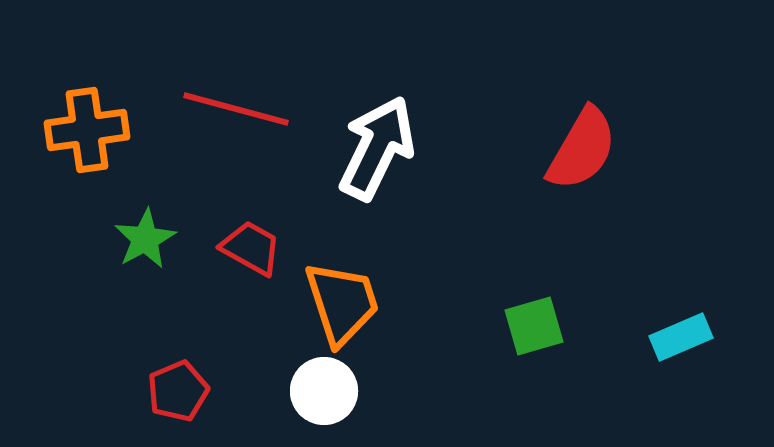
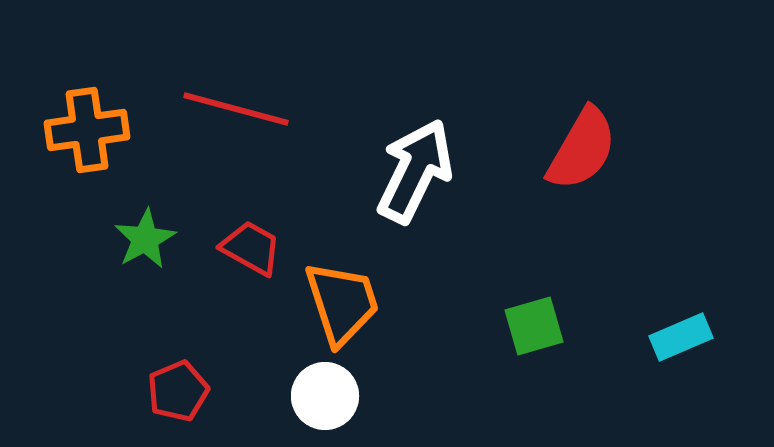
white arrow: moved 38 px right, 23 px down
white circle: moved 1 px right, 5 px down
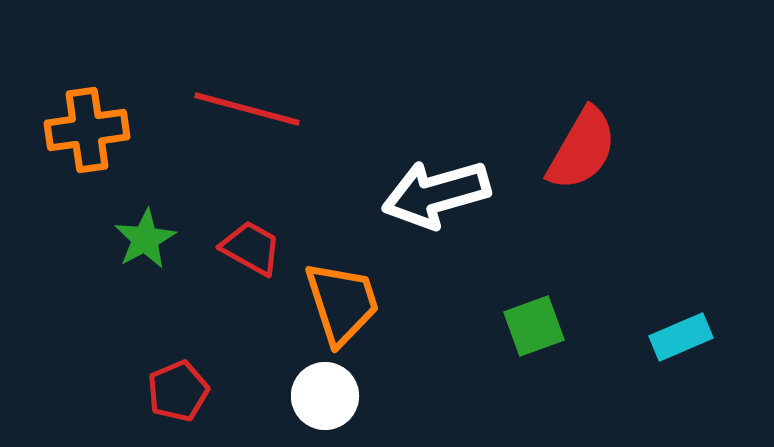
red line: moved 11 px right
white arrow: moved 21 px right, 23 px down; rotated 132 degrees counterclockwise
green square: rotated 4 degrees counterclockwise
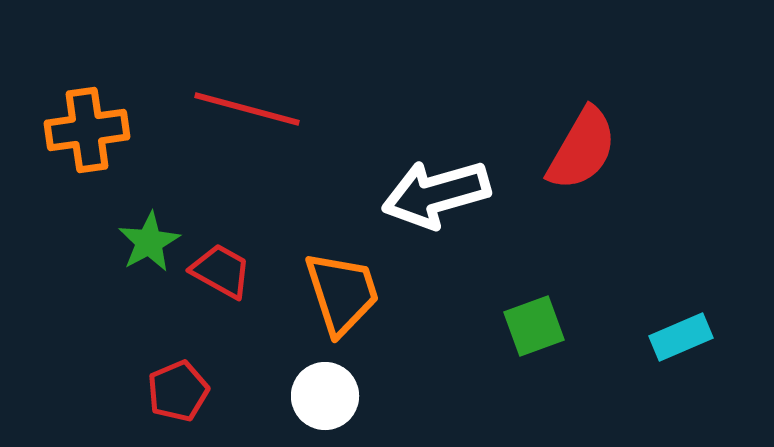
green star: moved 4 px right, 3 px down
red trapezoid: moved 30 px left, 23 px down
orange trapezoid: moved 10 px up
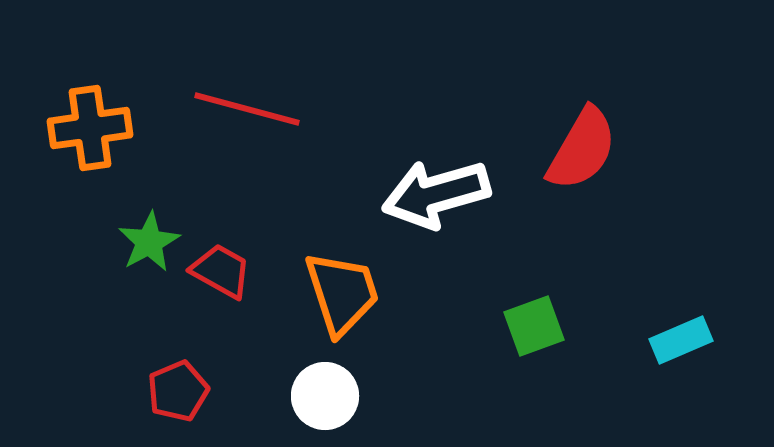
orange cross: moved 3 px right, 2 px up
cyan rectangle: moved 3 px down
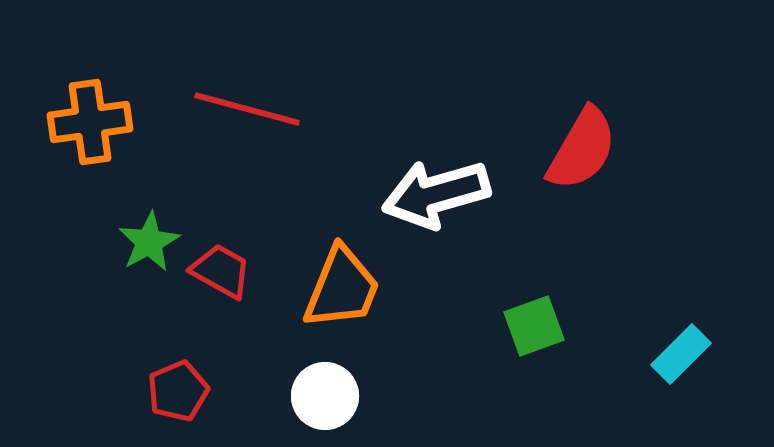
orange cross: moved 6 px up
orange trapezoid: moved 5 px up; rotated 40 degrees clockwise
cyan rectangle: moved 14 px down; rotated 22 degrees counterclockwise
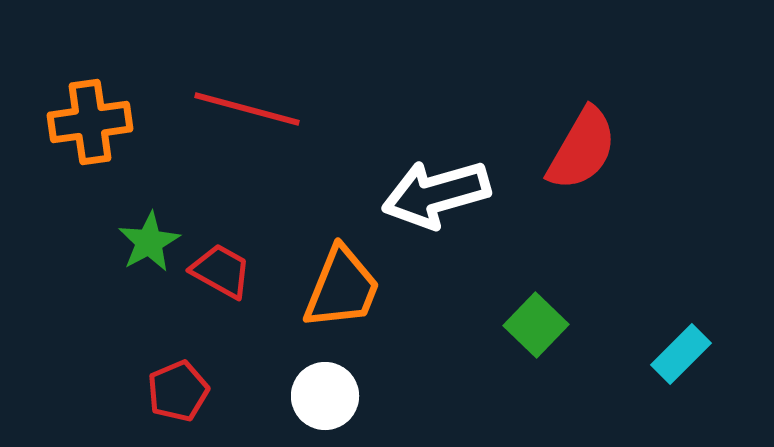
green square: moved 2 px right, 1 px up; rotated 26 degrees counterclockwise
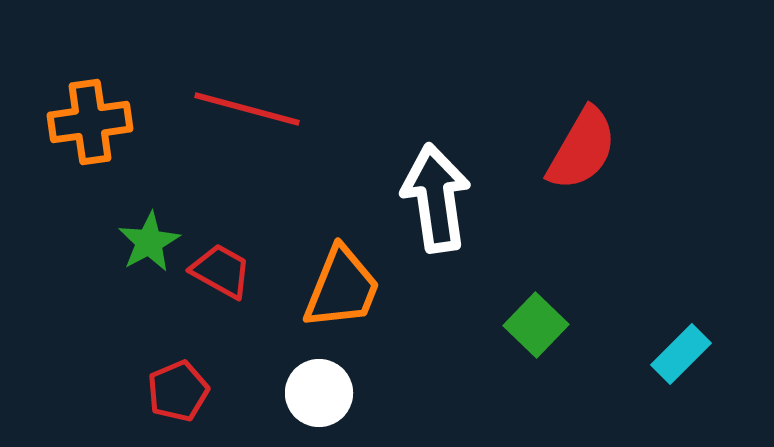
white arrow: moved 4 px down; rotated 98 degrees clockwise
white circle: moved 6 px left, 3 px up
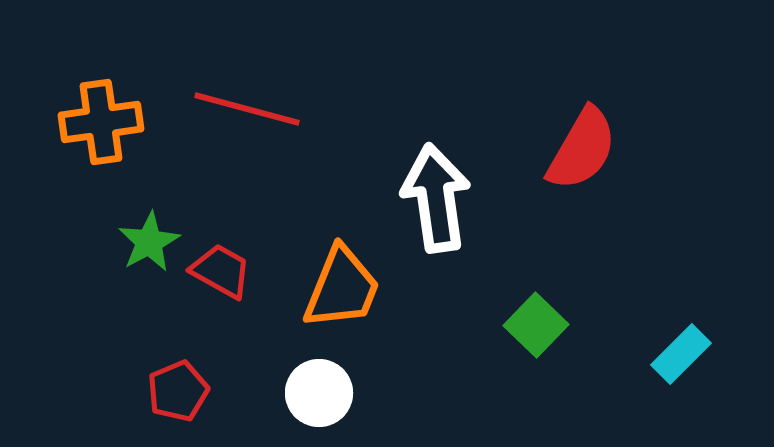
orange cross: moved 11 px right
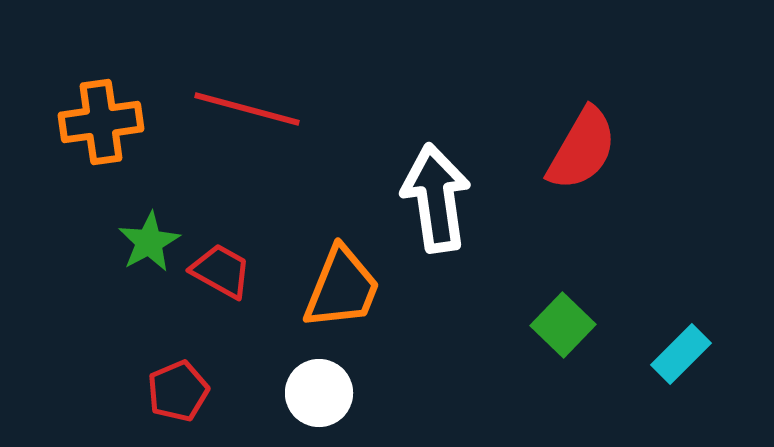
green square: moved 27 px right
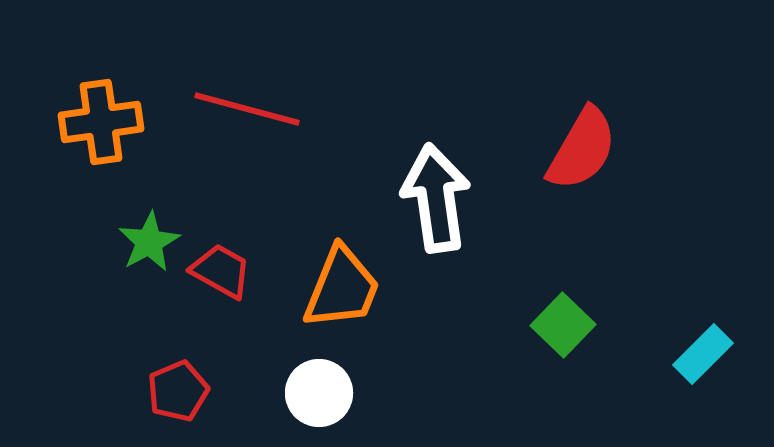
cyan rectangle: moved 22 px right
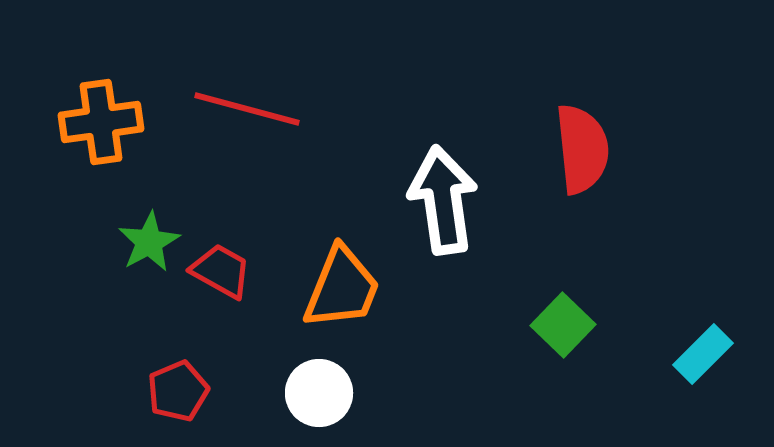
red semicircle: rotated 36 degrees counterclockwise
white arrow: moved 7 px right, 2 px down
